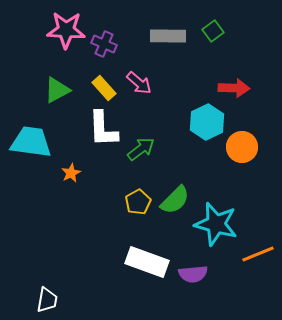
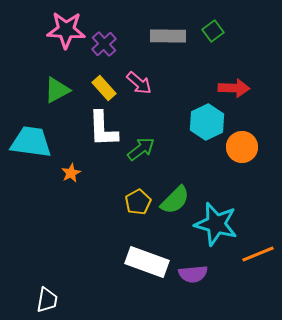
purple cross: rotated 25 degrees clockwise
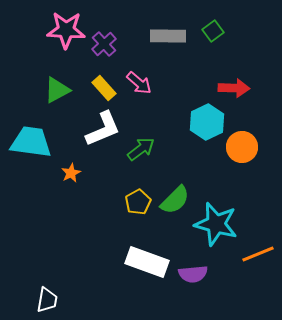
white L-shape: rotated 111 degrees counterclockwise
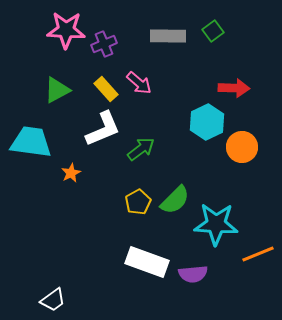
purple cross: rotated 20 degrees clockwise
yellow rectangle: moved 2 px right, 1 px down
cyan star: rotated 12 degrees counterclockwise
white trapezoid: moved 6 px right; rotated 44 degrees clockwise
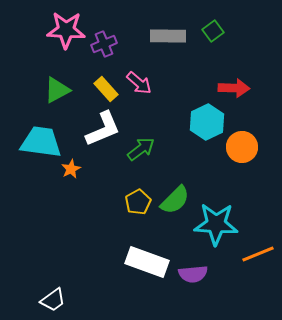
cyan trapezoid: moved 10 px right
orange star: moved 4 px up
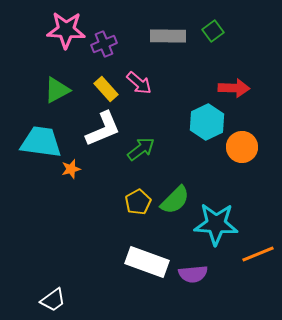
orange star: rotated 12 degrees clockwise
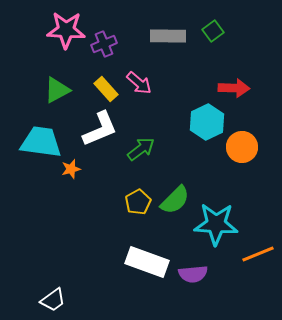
white L-shape: moved 3 px left
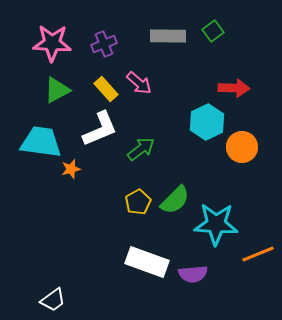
pink star: moved 14 px left, 13 px down
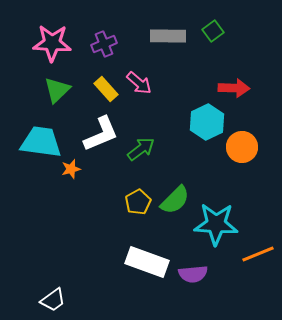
green triangle: rotated 16 degrees counterclockwise
white L-shape: moved 1 px right, 5 px down
